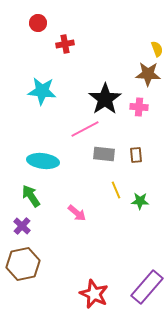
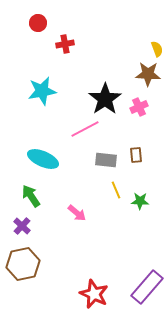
cyan star: rotated 16 degrees counterclockwise
pink cross: rotated 30 degrees counterclockwise
gray rectangle: moved 2 px right, 6 px down
cyan ellipse: moved 2 px up; rotated 16 degrees clockwise
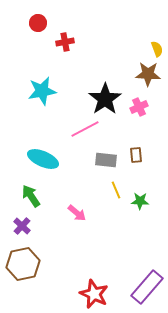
red cross: moved 2 px up
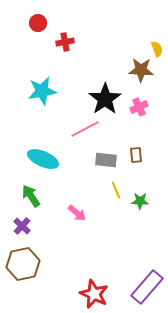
brown star: moved 7 px left, 4 px up
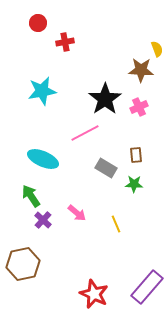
pink line: moved 4 px down
gray rectangle: moved 8 px down; rotated 25 degrees clockwise
yellow line: moved 34 px down
green star: moved 6 px left, 17 px up
purple cross: moved 21 px right, 6 px up
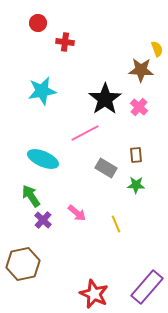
red cross: rotated 18 degrees clockwise
pink cross: rotated 24 degrees counterclockwise
green star: moved 2 px right, 1 px down
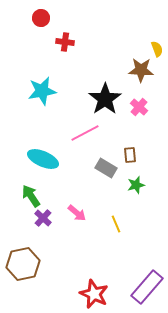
red circle: moved 3 px right, 5 px up
brown rectangle: moved 6 px left
green star: rotated 18 degrees counterclockwise
purple cross: moved 2 px up
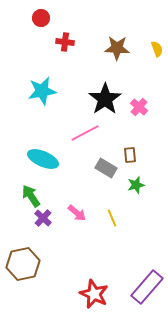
brown star: moved 24 px left, 22 px up
yellow line: moved 4 px left, 6 px up
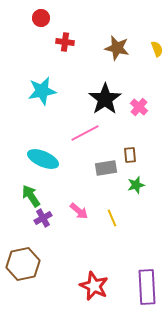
brown star: rotated 10 degrees clockwise
gray rectangle: rotated 40 degrees counterclockwise
pink arrow: moved 2 px right, 2 px up
purple cross: rotated 18 degrees clockwise
purple rectangle: rotated 44 degrees counterclockwise
red star: moved 8 px up
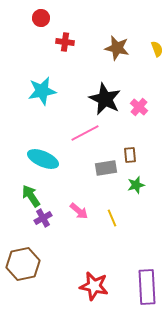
black star: rotated 12 degrees counterclockwise
red star: rotated 12 degrees counterclockwise
